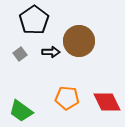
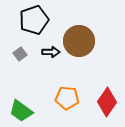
black pentagon: rotated 16 degrees clockwise
red diamond: rotated 60 degrees clockwise
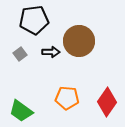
black pentagon: rotated 12 degrees clockwise
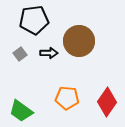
black arrow: moved 2 px left, 1 px down
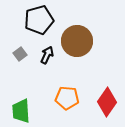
black pentagon: moved 5 px right; rotated 8 degrees counterclockwise
brown circle: moved 2 px left
black arrow: moved 2 px left, 2 px down; rotated 66 degrees counterclockwise
green trapezoid: rotated 50 degrees clockwise
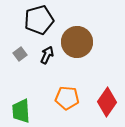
brown circle: moved 1 px down
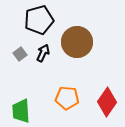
black arrow: moved 4 px left, 2 px up
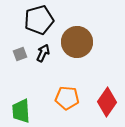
gray square: rotated 16 degrees clockwise
